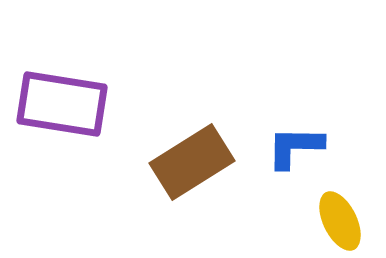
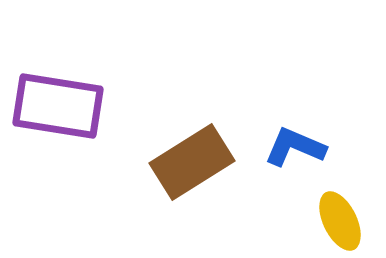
purple rectangle: moved 4 px left, 2 px down
blue L-shape: rotated 22 degrees clockwise
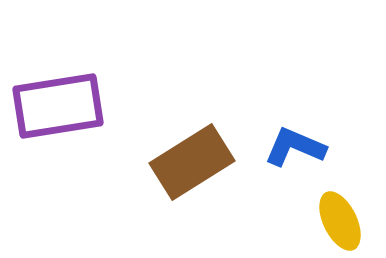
purple rectangle: rotated 18 degrees counterclockwise
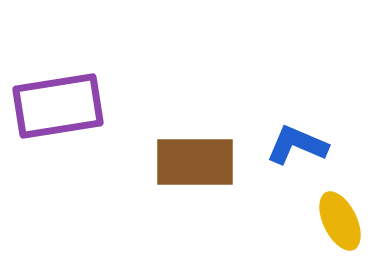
blue L-shape: moved 2 px right, 2 px up
brown rectangle: moved 3 px right; rotated 32 degrees clockwise
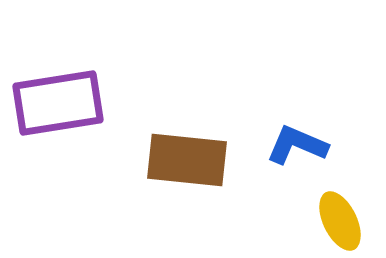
purple rectangle: moved 3 px up
brown rectangle: moved 8 px left, 2 px up; rotated 6 degrees clockwise
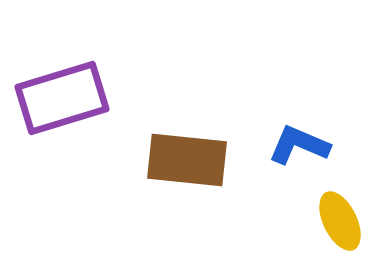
purple rectangle: moved 4 px right, 5 px up; rotated 8 degrees counterclockwise
blue L-shape: moved 2 px right
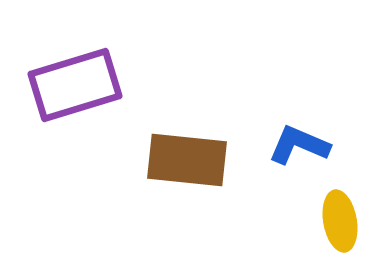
purple rectangle: moved 13 px right, 13 px up
yellow ellipse: rotated 16 degrees clockwise
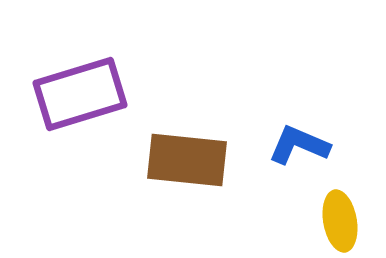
purple rectangle: moved 5 px right, 9 px down
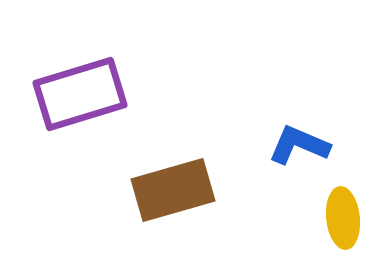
brown rectangle: moved 14 px left, 30 px down; rotated 22 degrees counterclockwise
yellow ellipse: moved 3 px right, 3 px up; rotated 4 degrees clockwise
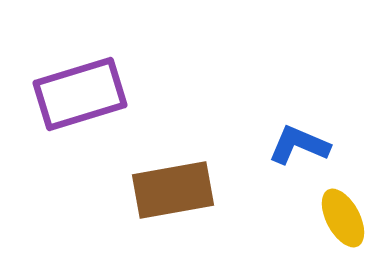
brown rectangle: rotated 6 degrees clockwise
yellow ellipse: rotated 22 degrees counterclockwise
